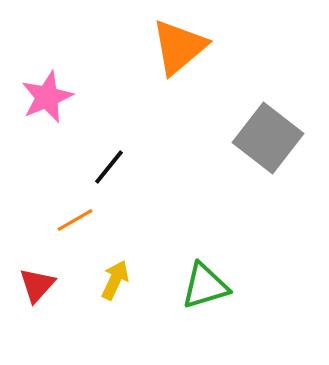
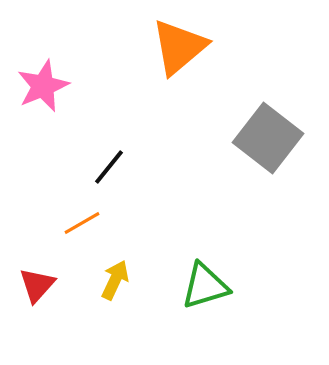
pink star: moved 4 px left, 11 px up
orange line: moved 7 px right, 3 px down
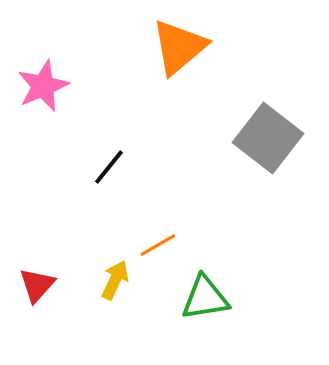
orange line: moved 76 px right, 22 px down
green triangle: moved 12 px down; rotated 8 degrees clockwise
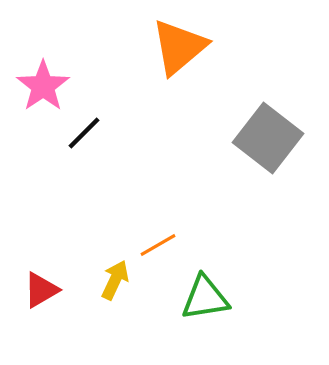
pink star: rotated 12 degrees counterclockwise
black line: moved 25 px left, 34 px up; rotated 6 degrees clockwise
red triangle: moved 4 px right, 5 px down; rotated 18 degrees clockwise
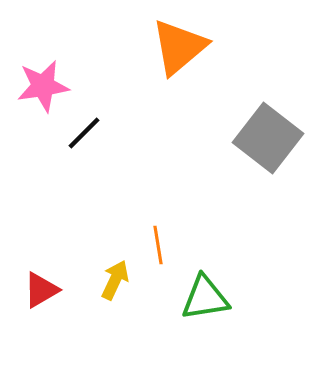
pink star: rotated 26 degrees clockwise
orange line: rotated 69 degrees counterclockwise
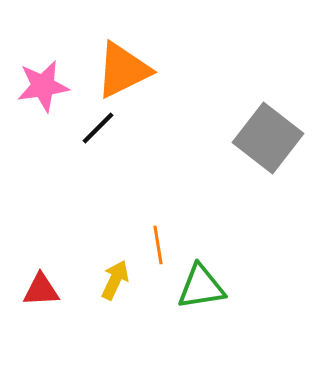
orange triangle: moved 56 px left, 23 px down; rotated 14 degrees clockwise
black line: moved 14 px right, 5 px up
red triangle: rotated 27 degrees clockwise
green triangle: moved 4 px left, 11 px up
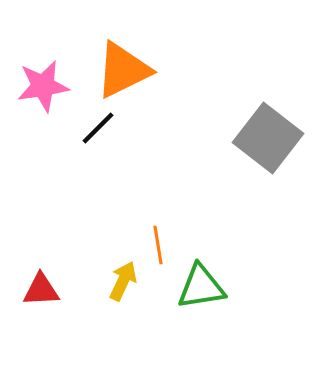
yellow arrow: moved 8 px right, 1 px down
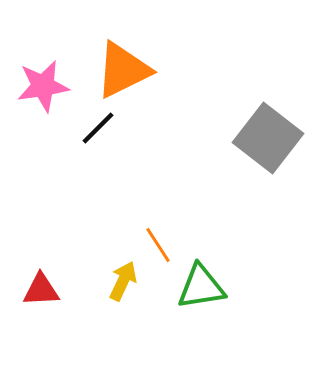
orange line: rotated 24 degrees counterclockwise
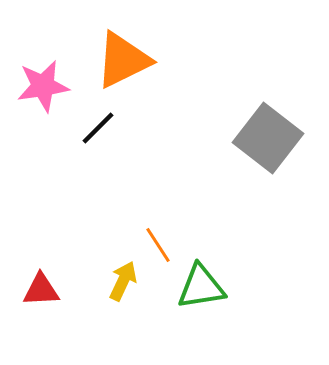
orange triangle: moved 10 px up
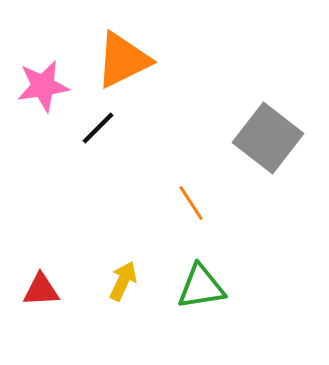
orange line: moved 33 px right, 42 px up
